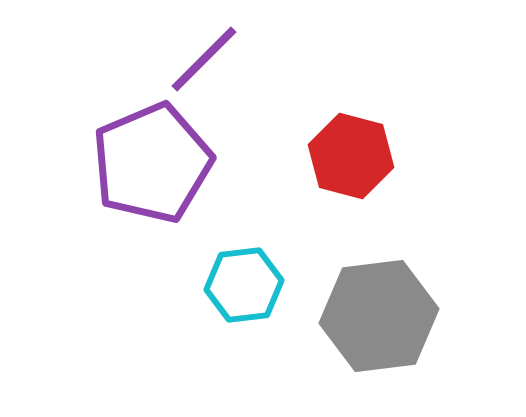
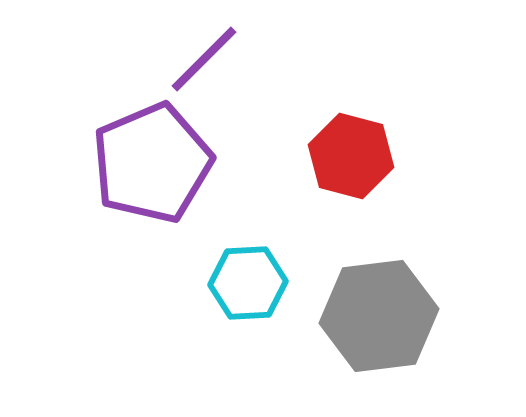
cyan hexagon: moved 4 px right, 2 px up; rotated 4 degrees clockwise
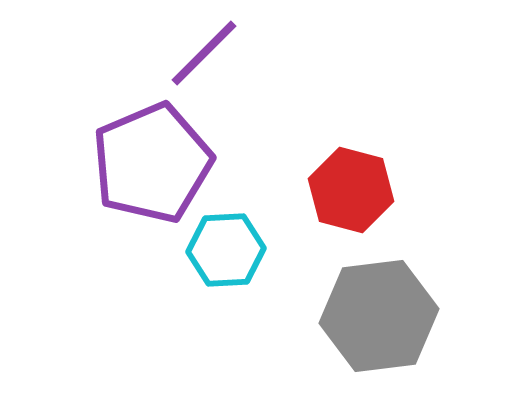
purple line: moved 6 px up
red hexagon: moved 34 px down
cyan hexagon: moved 22 px left, 33 px up
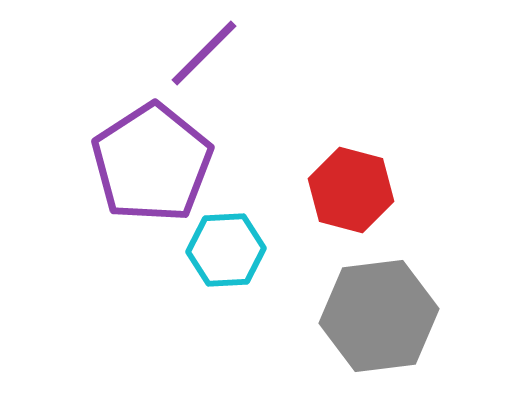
purple pentagon: rotated 10 degrees counterclockwise
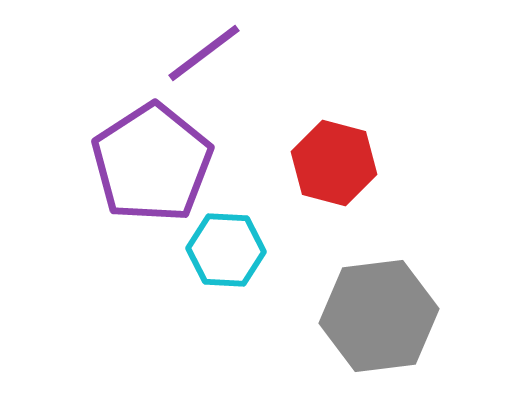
purple line: rotated 8 degrees clockwise
red hexagon: moved 17 px left, 27 px up
cyan hexagon: rotated 6 degrees clockwise
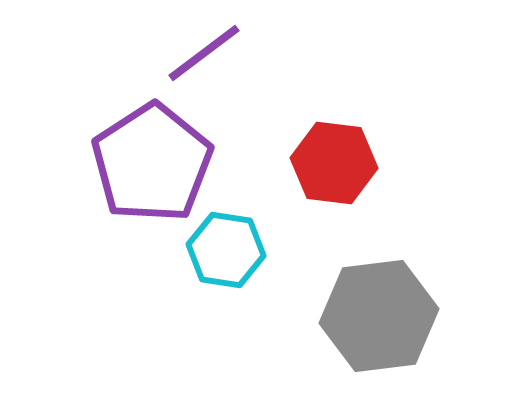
red hexagon: rotated 8 degrees counterclockwise
cyan hexagon: rotated 6 degrees clockwise
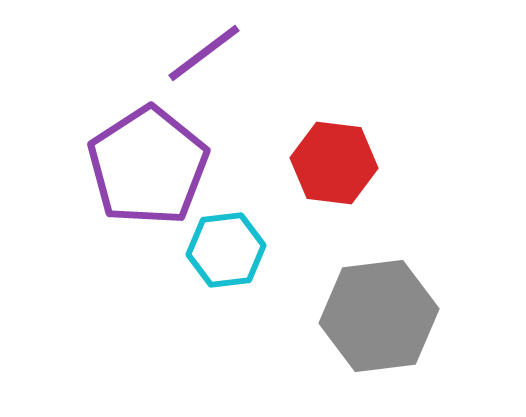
purple pentagon: moved 4 px left, 3 px down
cyan hexagon: rotated 16 degrees counterclockwise
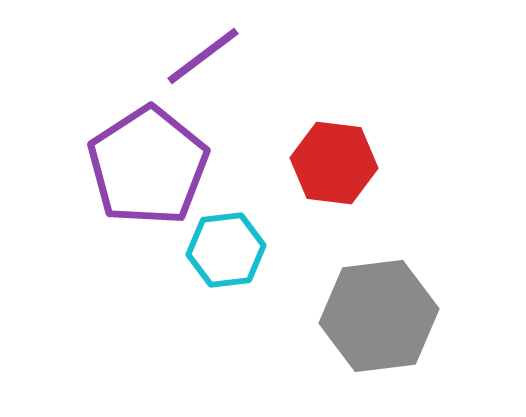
purple line: moved 1 px left, 3 px down
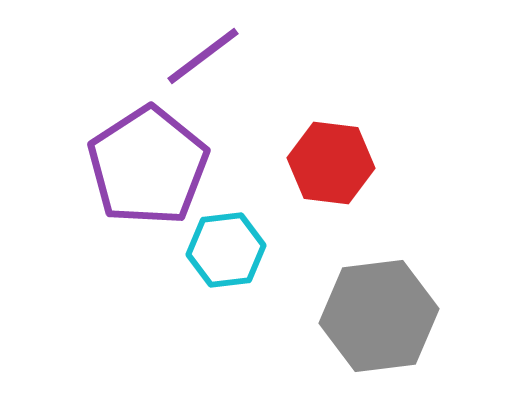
red hexagon: moved 3 px left
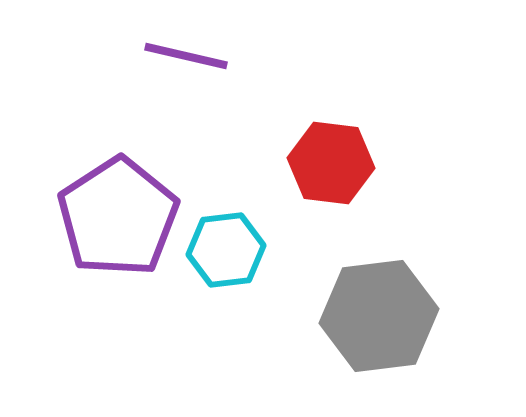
purple line: moved 17 px left; rotated 50 degrees clockwise
purple pentagon: moved 30 px left, 51 px down
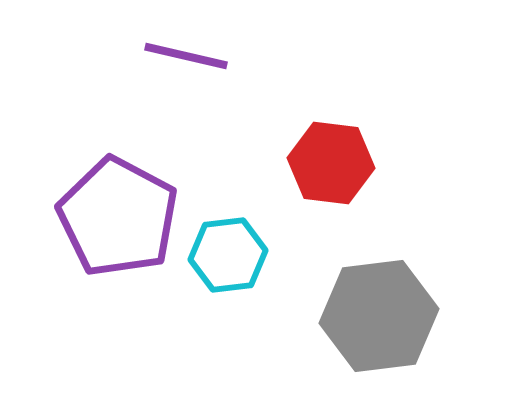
purple pentagon: rotated 11 degrees counterclockwise
cyan hexagon: moved 2 px right, 5 px down
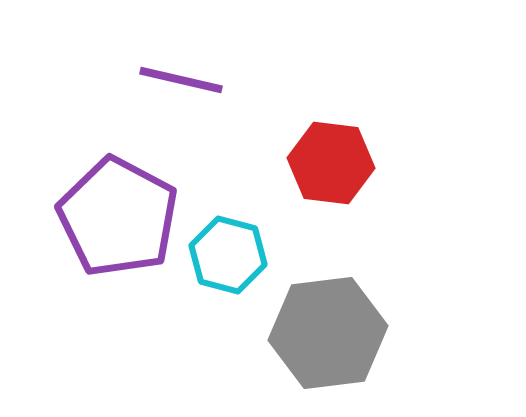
purple line: moved 5 px left, 24 px down
cyan hexagon: rotated 22 degrees clockwise
gray hexagon: moved 51 px left, 17 px down
